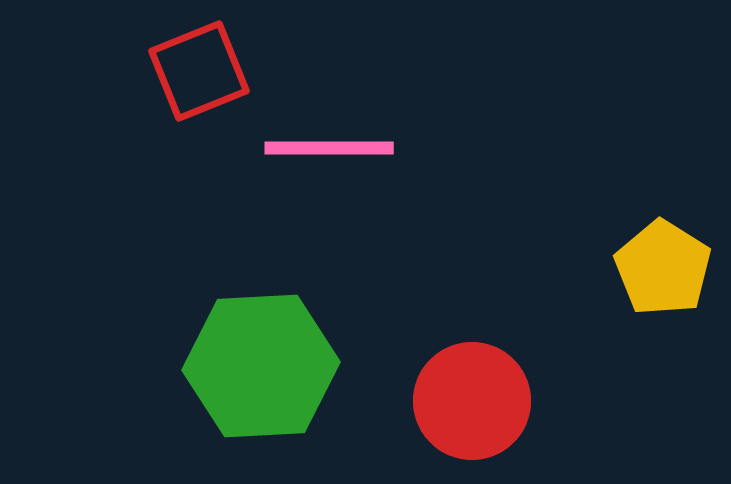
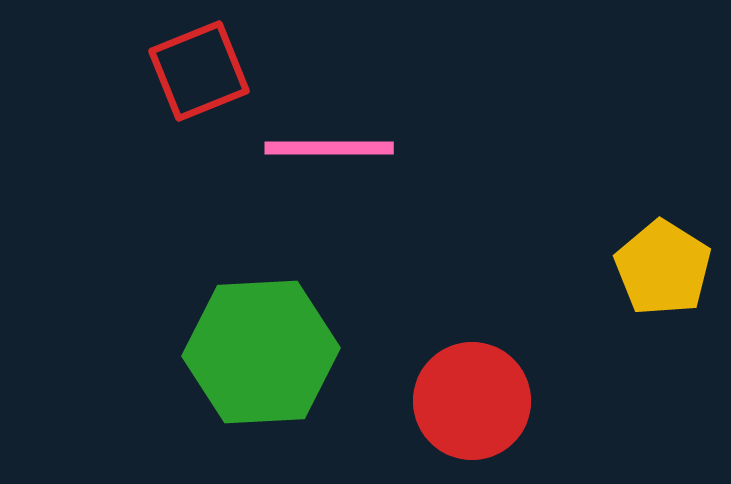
green hexagon: moved 14 px up
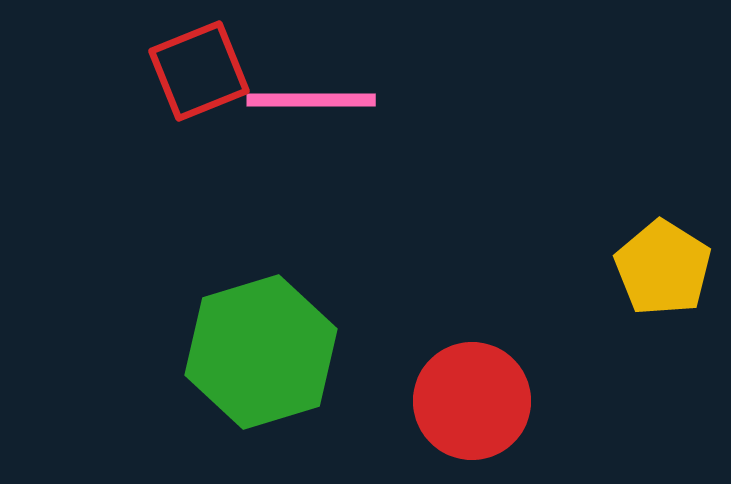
pink line: moved 18 px left, 48 px up
green hexagon: rotated 14 degrees counterclockwise
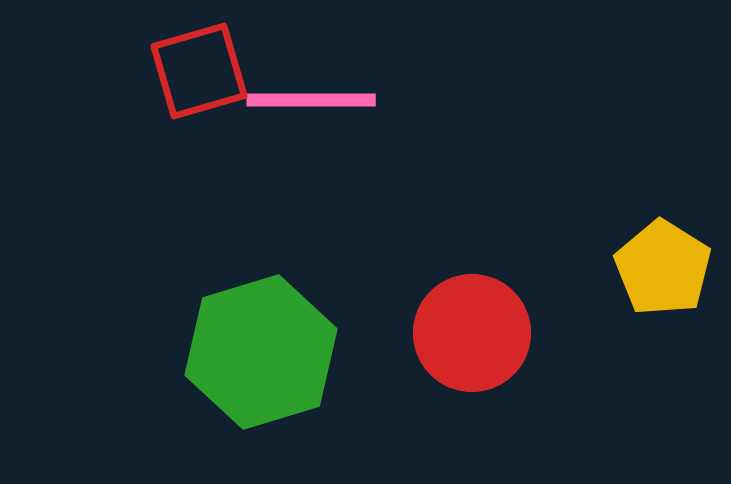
red square: rotated 6 degrees clockwise
red circle: moved 68 px up
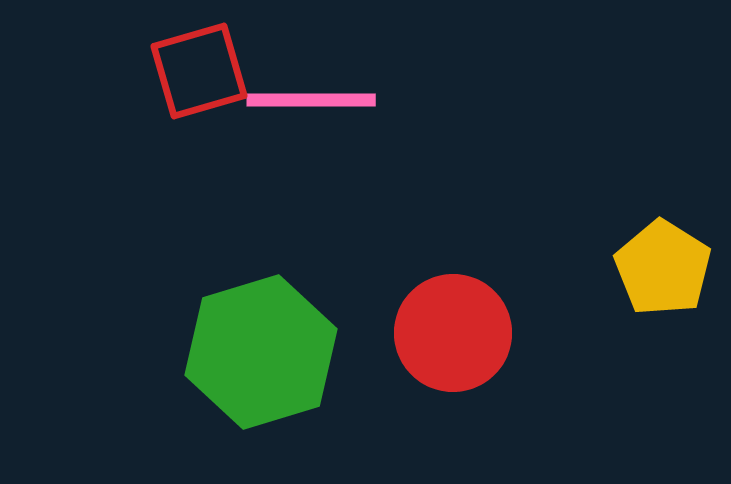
red circle: moved 19 px left
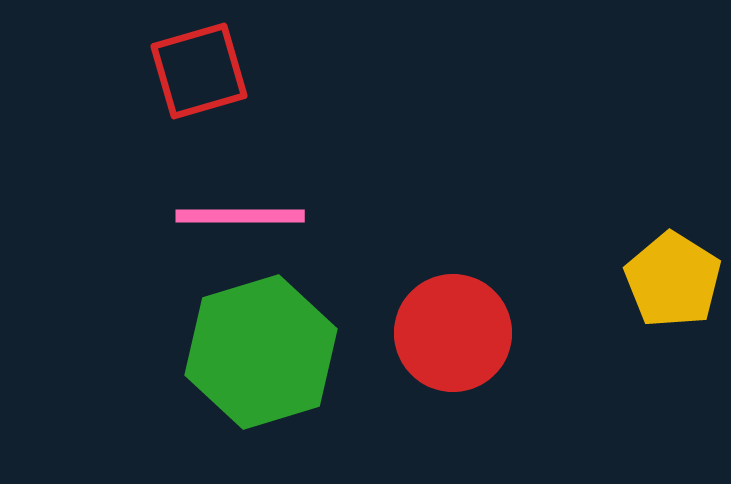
pink line: moved 71 px left, 116 px down
yellow pentagon: moved 10 px right, 12 px down
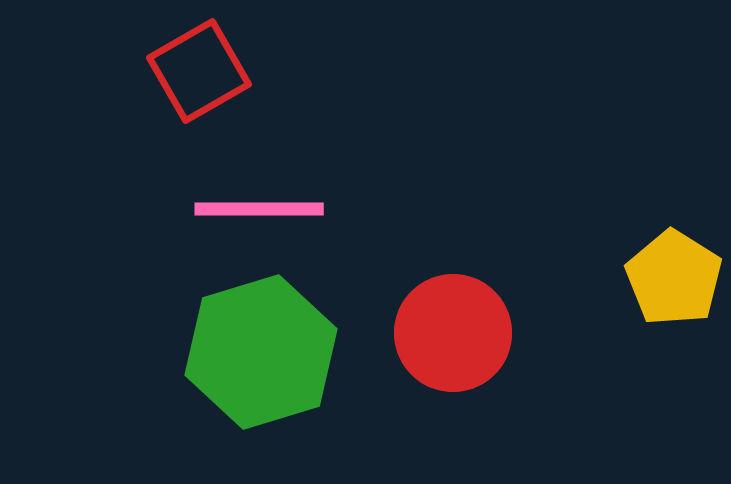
red square: rotated 14 degrees counterclockwise
pink line: moved 19 px right, 7 px up
yellow pentagon: moved 1 px right, 2 px up
